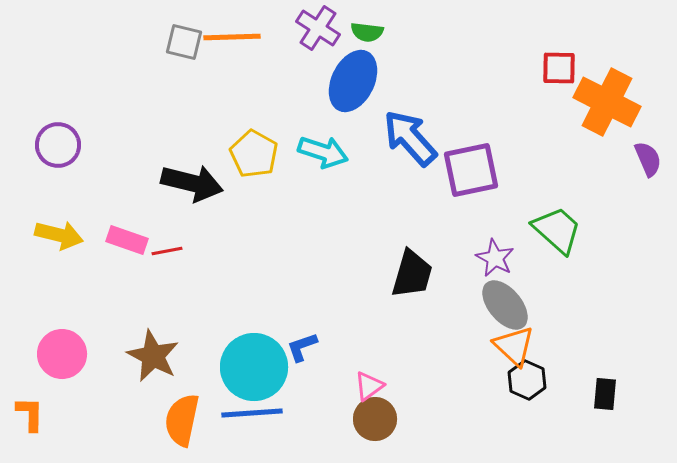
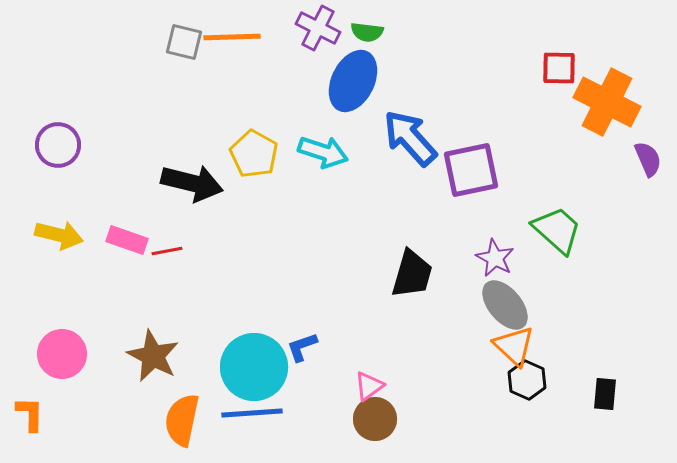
purple cross: rotated 6 degrees counterclockwise
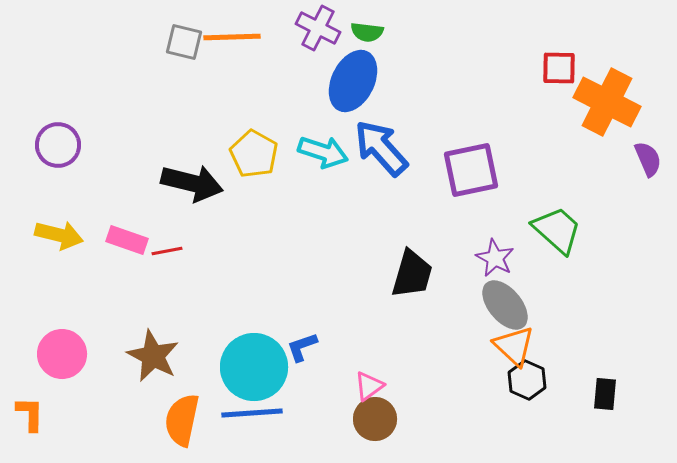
blue arrow: moved 29 px left, 10 px down
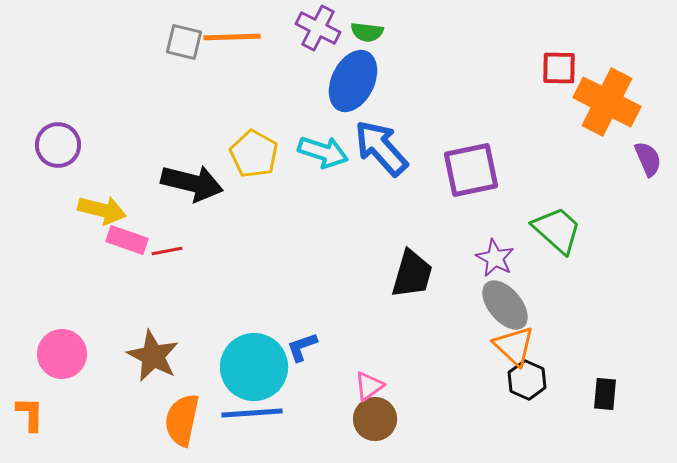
yellow arrow: moved 43 px right, 25 px up
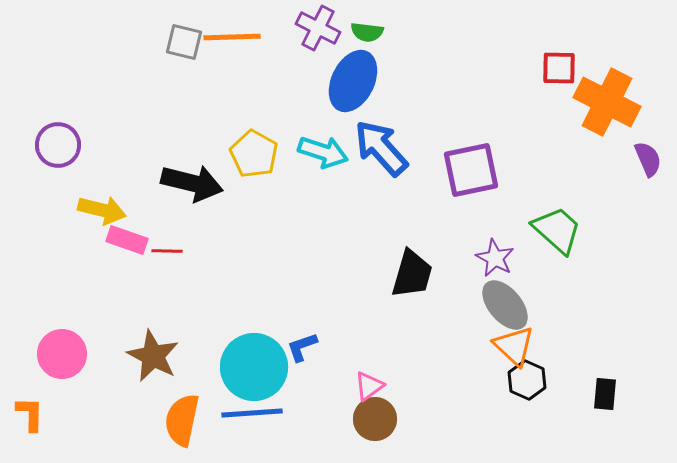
red line: rotated 12 degrees clockwise
